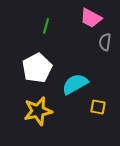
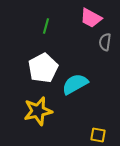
white pentagon: moved 6 px right
yellow square: moved 28 px down
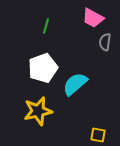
pink trapezoid: moved 2 px right
white pentagon: rotated 8 degrees clockwise
cyan semicircle: rotated 12 degrees counterclockwise
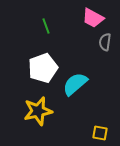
green line: rotated 35 degrees counterclockwise
yellow square: moved 2 px right, 2 px up
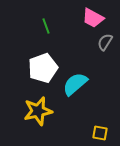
gray semicircle: rotated 24 degrees clockwise
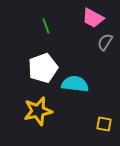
cyan semicircle: rotated 48 degrees clockwise
yellow square: moved 4 px right, 9 px up
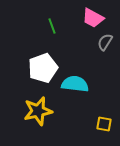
green line: moved 6 px right
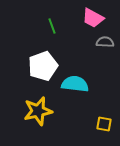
gray semicircle: rotated 60 degrees clockwise
white pentagon: moved 2 px up
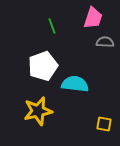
pink trapezoid: rotated 100 degrees counterclockwise
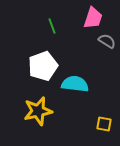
gray semicircle: moved 2 px right, 1 px up; rotated 30 degrees clockwise
